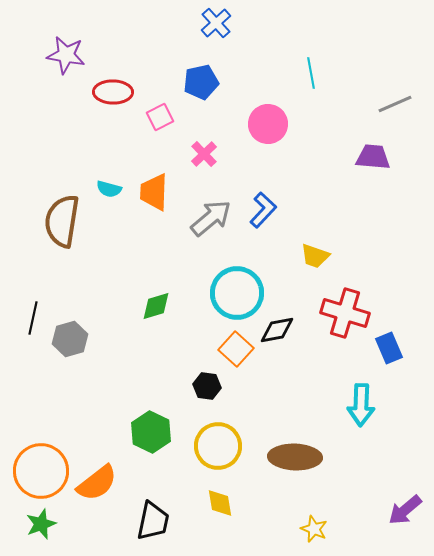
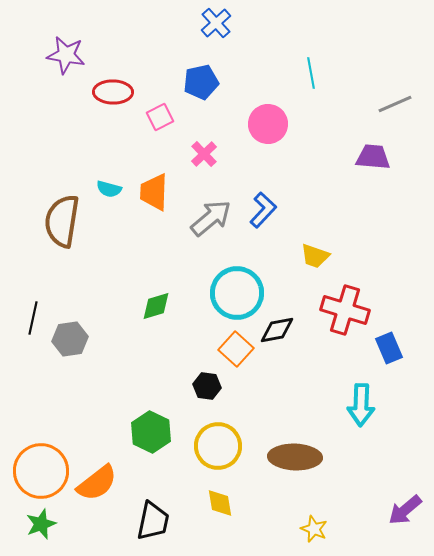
red cross: moved 3 px up
gray hexagon: rotated 8 degrees clockwise
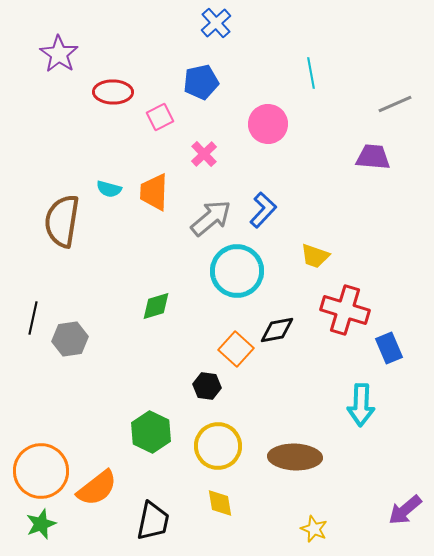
purple star: moved 7 px left, 1 px up; rotated 24 degrees clockwise
cyan circle: moved 22 px up
orange semicircle: moved 5 px down
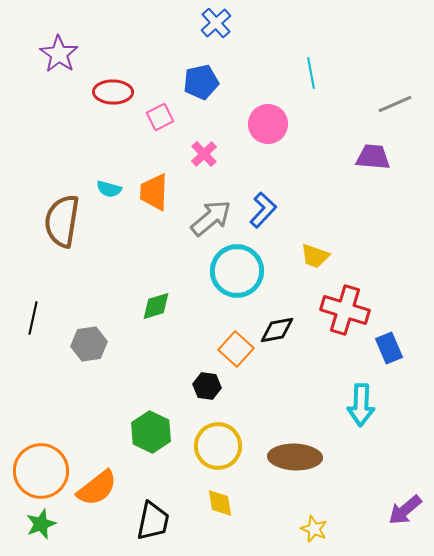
gray hexagon: moved 19 px right, 5 px down
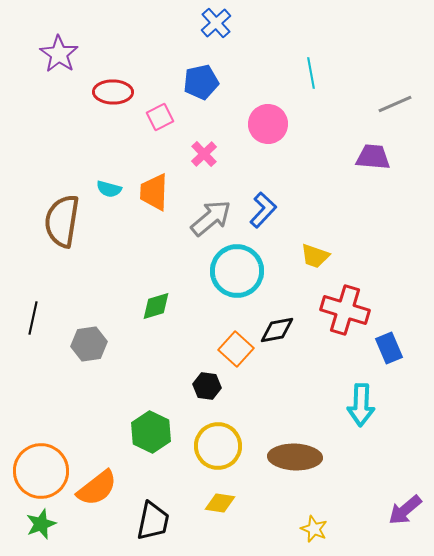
yellow diamond: rotated 72 degrees counterclockwise
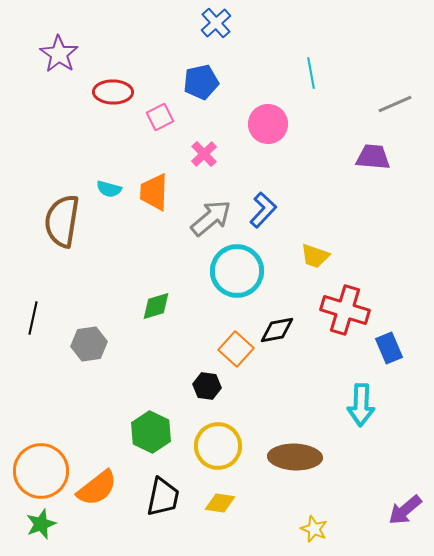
black trapezoid: moved 10 px right, 24 px up
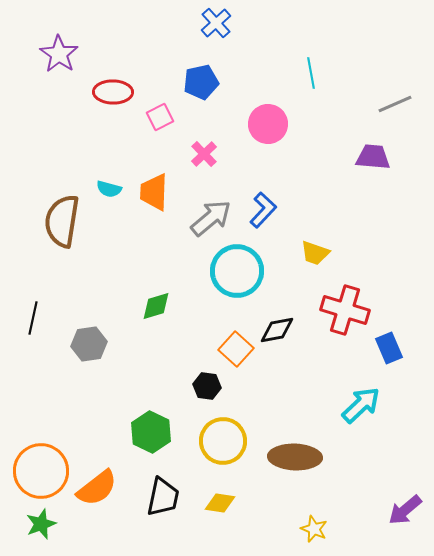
yellow trapezoid: moved 3 px up
cyan arrow: rotated 135 degrees counterclockwise
yellow circle: moved 5 px right, 5 px up
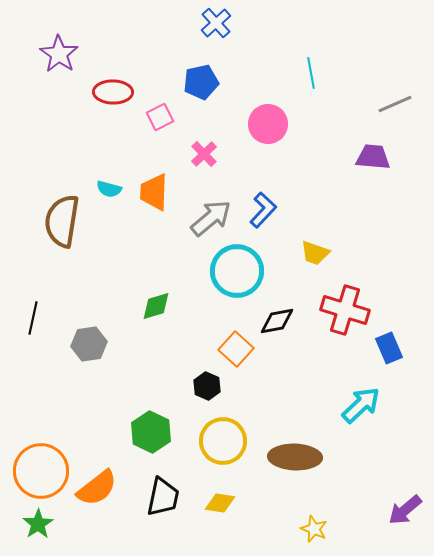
black diamond: moved 9 px up
black hexagon: rotated 16 degrees clockwise
green star: moved 3 px left; rotated 12 degrees counterclockwise
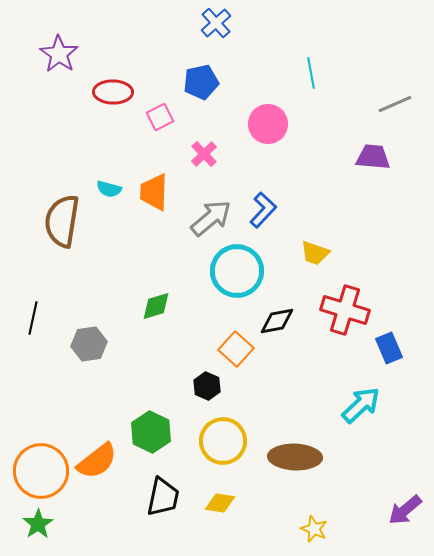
orange semicircle: moved 27 px up
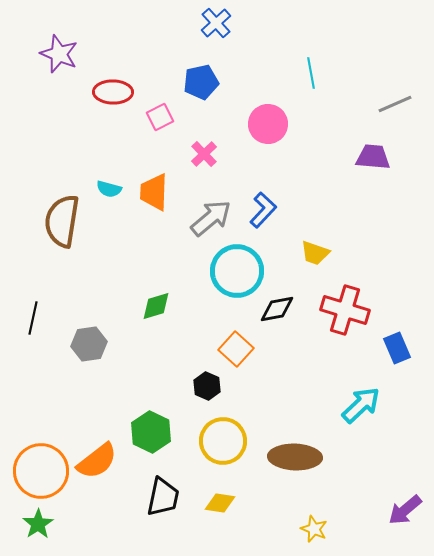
purple star: rotated 12 degrees counterclockwise
black diamond: moved 12 px up
blue rectangle: moved 8 px right
